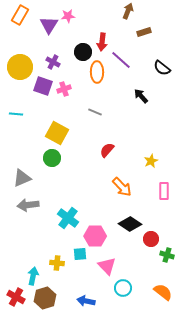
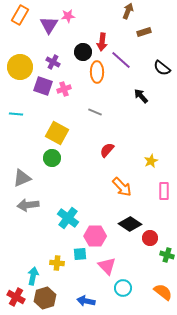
red circle: moved 1 px left, 1 px up
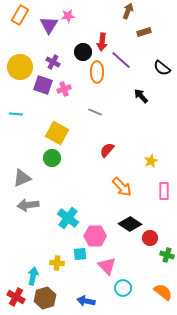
purple square: moved 1 px up
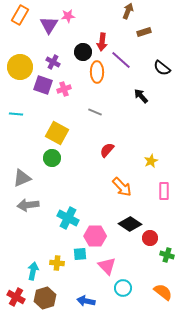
cyan cross: rotated 10 degrees counterclockwise
cyan arrow: moved 5 px up
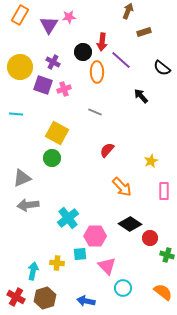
pink star: moved 1 px right, 1 px down
cyan cross: rotated 25 degrees clockwise
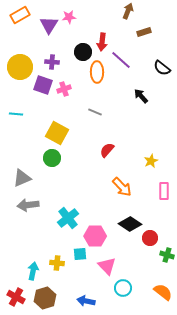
orange rectangle: rotated 30 degrees clockwise
purple cross: moved 1 px left; rotated 24 degrees counterclockwise
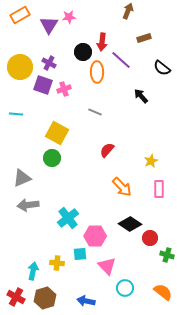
brown rectangle: moved 6 px down
purple cross: moved 3 px left, 1 px down; rotated 24 degrees clockwise
pink rectangle: moved 5 px left, 2 px up
cyan circle: moved 2 px right
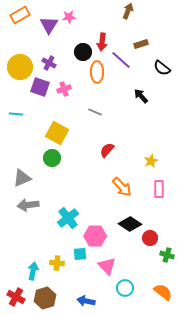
brown rectangle: moved 3 px left, 6 px down
purple square: moved 3 px left, 2 px down
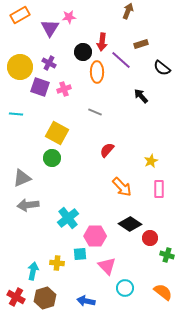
purple triangle: moved 1 px right, 3 px down
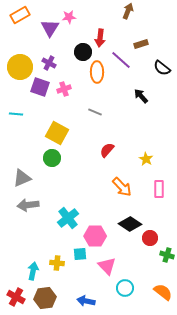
red arrow: moved 2 px left, 4 px up
yellow star: moved 5 px left, 2 px up; rotated 16 degrees counterclockwise
brown hexagon: rotated 10 degrees clockwise
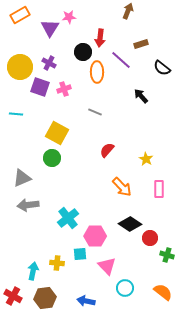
red cross: moved 3 px left, 1 px up
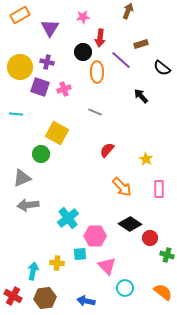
pink star: moved 14 px right
purple cross: moved 2 px left, 1 px up; rotated 16 degrees counterclockwise
green circle: moved 11 px left, 4 px up
